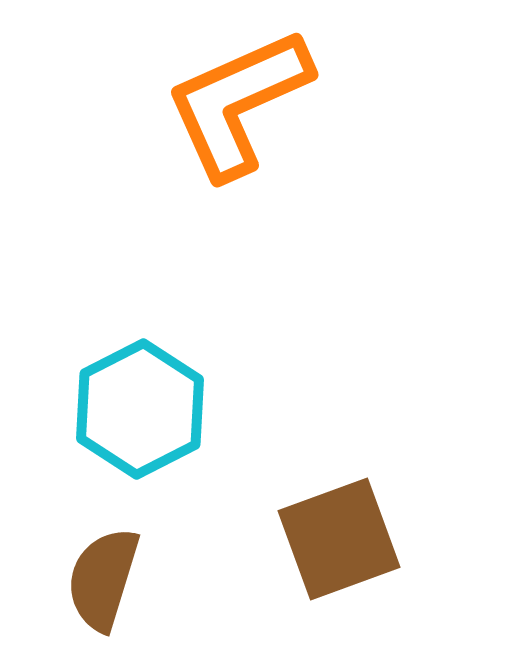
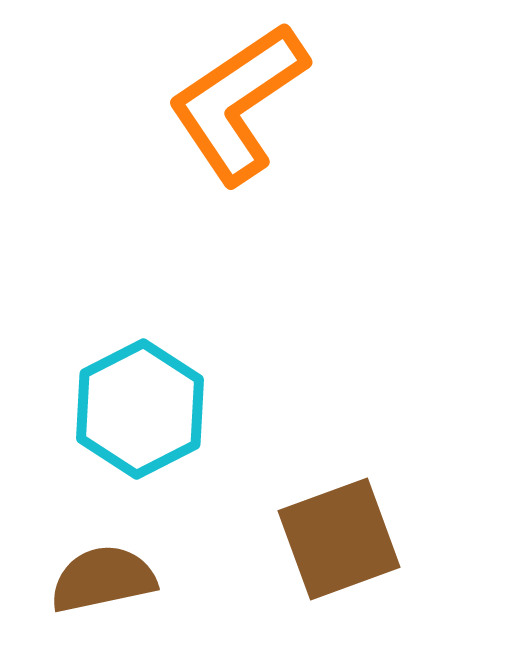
orange L-shape: rotated 10 degrees counterclockwise
brown semicircle: rotated 61 degrees clockwise
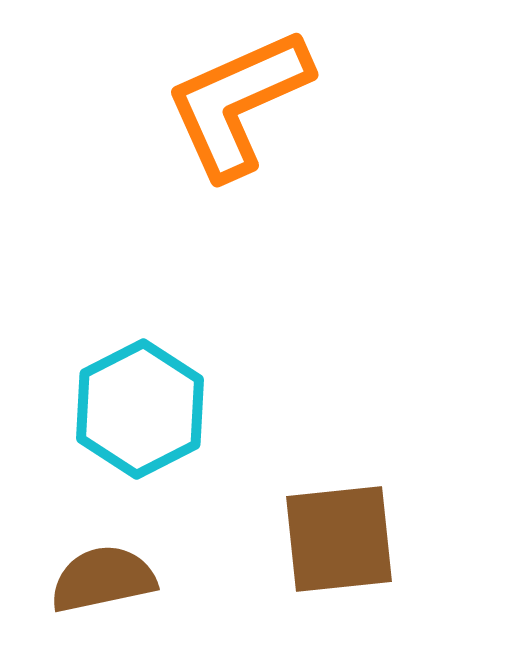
orange L-shape: rotated 10 degrees clockwise
brown square: rotated 14 degrees clockwise
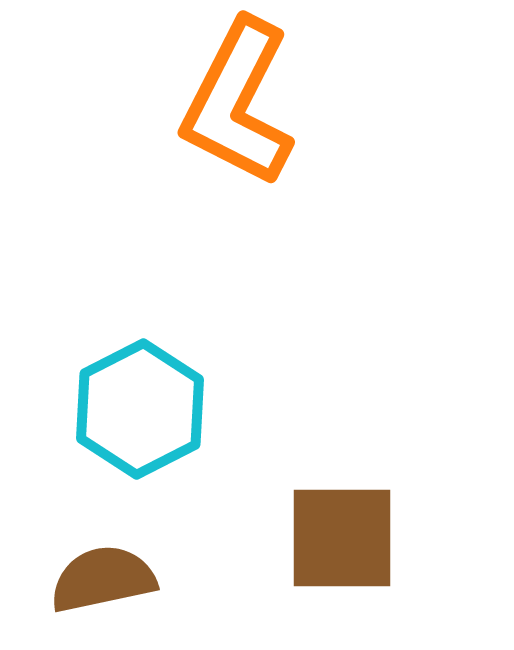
orange L-shape: rotated 39 degrees counterclockwise
brown square: moved 3 px right, 1 px up; rotated 6 degrees clockwise
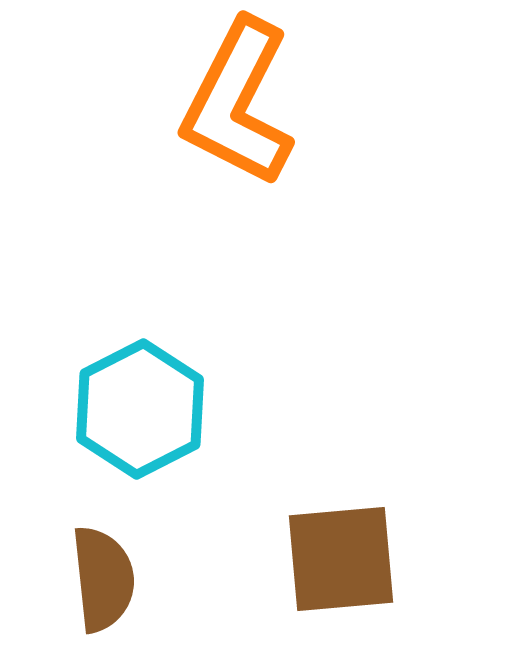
brown square: moved 1 px left, 21 px down; rotated 5 degrees counterclockwise
brown semicircle: rotated 96 degrees clockwise
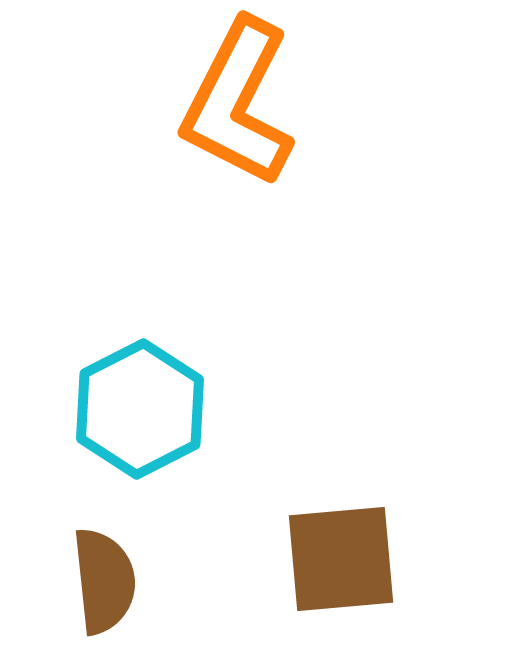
brown semicircle: moved 1 px right, 2 px down
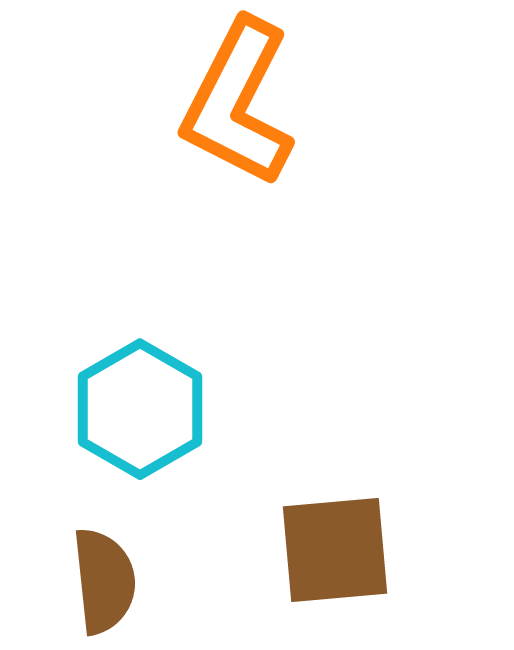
cyan hexagon: rotated 3 degrees counterclockwise
brown square: moved 6 px left, 9 px up
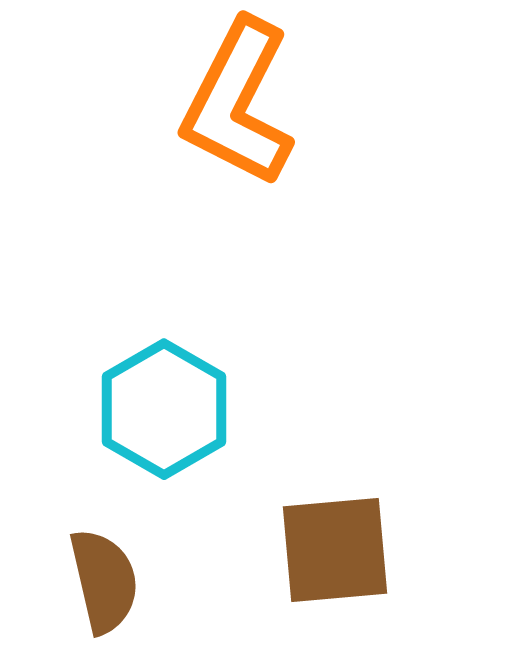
cyan hexagon: moved 24 px right
brown semicircle: rotated 7 degrees counterclockwise
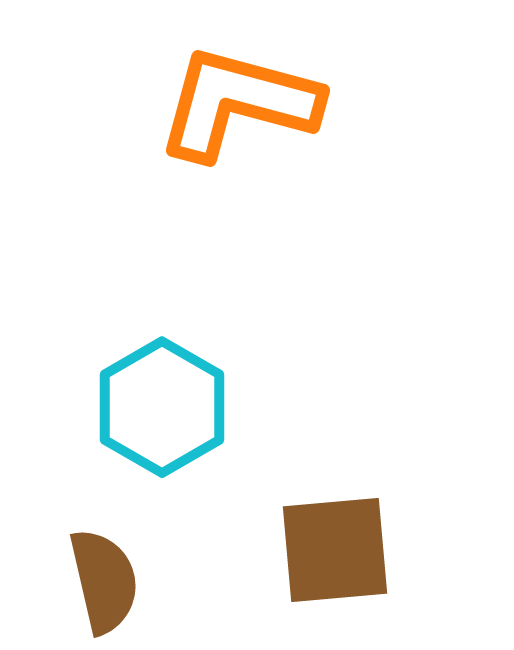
orange L-shape: rotated 78 degrees clockwise
cyan hexagon: moved 2 px left, 2 px up
